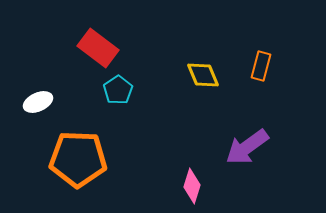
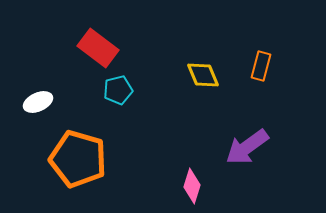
cyan pentagon: rotated 20 degrees clockwise
orange pentagon: rotated 14 degrees clockwise
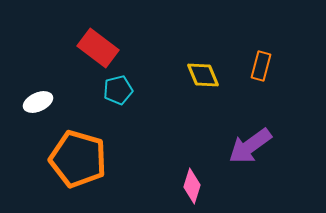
purple arrow: moved 3 px right, 1 px up
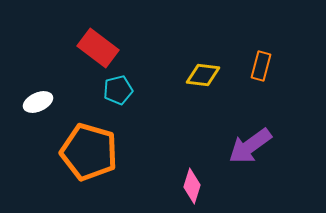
yellow diamond: rotated 60 degrees counterclockwise
orange pentagon: moved 11 px right, 7 px up
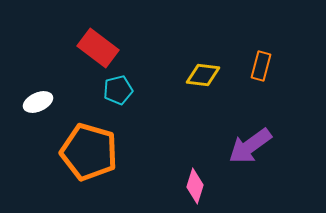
pink diamond: moved 3 px right
